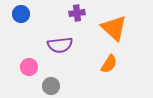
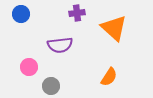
orange semicircle: moved 13 px down
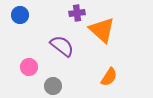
blue circle: moved 1 px left, 1 px down
orange triangle: moved 12 px left, 2 px down
purple semicircle: moved 2 px right, 1 px down; rotated 135 degrees counterclockwise
gray circle: moved 2 px right
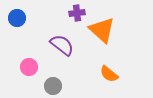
blue circle: moved 3 px left, 3 px down
purple semicircle: moved 1 px up
orange semicircle: moved 3 px up; rotated 96 degrees clockwise
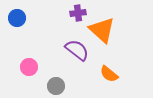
purple cross: moved 1 px right
purple semicircle: moved 15 px right, 5 px down
gray circle: moved 3 px right
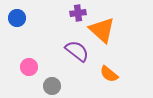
purple semicircle: moved 1 px down
gray circle: moved 4 px left
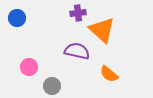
purple semicircle: rotated 25 degrees counterclockwise
